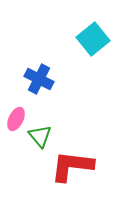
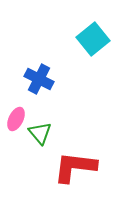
green triangle: moved 3 px up
red L-shape: moved 3 px right, 1 px down
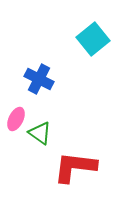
green triangle: rotated 15 degrees counterclockwise
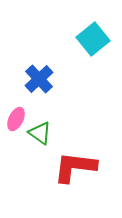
blue cross: rotated 20 degrees clockwise
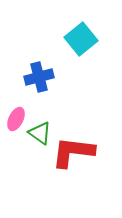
cyan square: moved 12 px left
blue cross: moved 2 px up; rotated 28 degrees clockwise
red L-shape: moved 2 px left, 15 px up
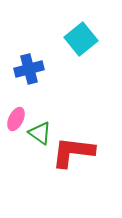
blue cross: moved 10 px left, 8 px up
